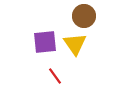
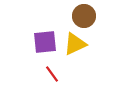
yellow triangle: rotated 40 degrees clockwise
red line: moved 3 px left, 2 px up
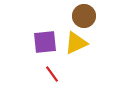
yellow triangle: moved 1 px right, 1 px up
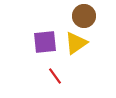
yellow triangle: rotated 10 degrees counterclockwise
red line: moved 3 px right, 2 px down
